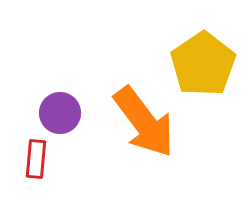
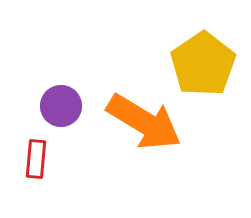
purple circle: moved 1 px right, 7 px up
orange arrow: rotated 22 degrees counterclockwise
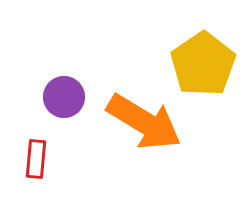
purple circle: moved 3 px right, 9 px up
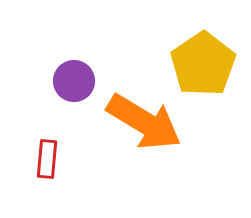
purple circle: moved 10 px right, 16 px up
red rectangle: moved 11 px right
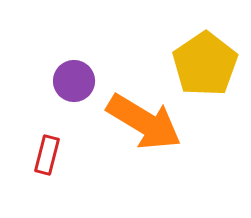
yellow pentagon: moved 2 px right
red rectangle: moved 4 px up; rotated 9 degrees clockwise
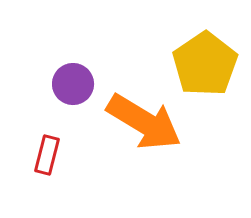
purple circle: moved 1 px left, 3 px down
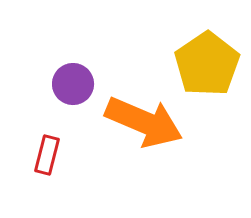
yellow pentagon: moved 2 px right
orange arrow: rotated 8 degrees counterclockwise
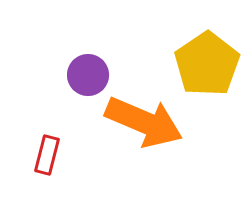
purple circle: moved 15 px right, 9 px up
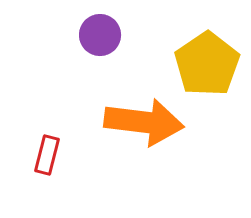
purple circle: moved 12 px right, 40 px up
orange arrow: rotated 16 degrees counterclockwise
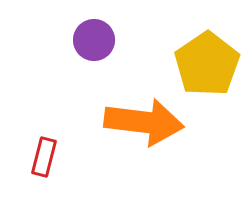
purple circle: moved 6 px left, 5 px down
red rectangle: moved 3 px left, 2 px down
